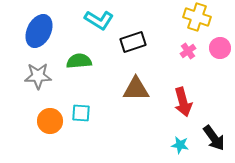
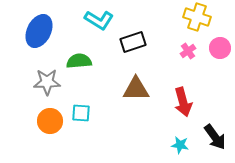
gray star: moved 9 px right, 6 px down
black arrow: moved 1 px right, 1 px up
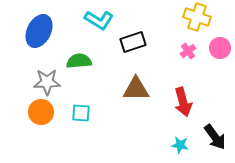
orange circle: moved 9 px left, 9 px up
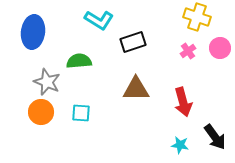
blue ellipse: moved 6 px left, 1 px down; rotated 20 degrees counterclockwise
gray star: rotated 24 degrees clockwise
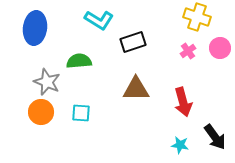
blue ellipse: moved 2 px right, 4 px up
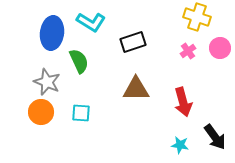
cyan L-shape: moved 8 px left, 2 px down
blue ellipse: moved 17 px right, 5 px down
green semicircle: rotated 70 degrees clockwise
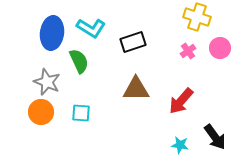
cyan L-shape: moved 6 px down
red arrow: moved 2 px left, 1 px up; rotated 56 degrees clockwise
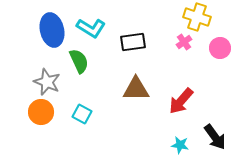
blue ellipse: moved 3 px up; rotated 20 degrees counterclockwise
black rectangle: rotated 10 degrees clockwise
pink cross: moved 4 px left, 9 px up
cyan square: moved 1 px right, 1 px down; rotated 24 degrees clockwise
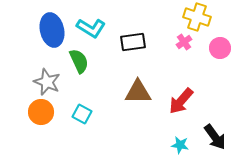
brown triangle: moved 2 px right, 3 px down
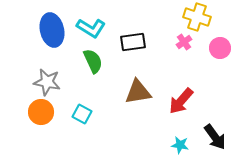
green semicircle: moved 14 px right
gray star: rotated 12 degrees counterclockwise
brown triangle: rotated 8 degrees counterclockwise
